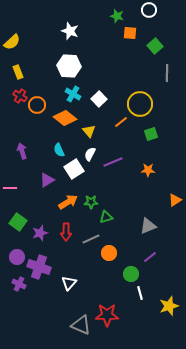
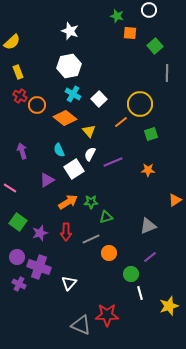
white hexagon at (69, 66): rotated 15 degrees counterclockwise
pink line at (10, 188): rotated 32 degrees clockwise
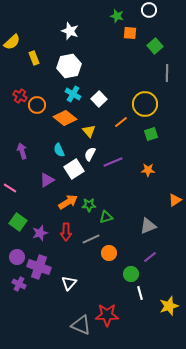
yellow rectangle at (18, 72): moved 16 px right, 14 px up
yellow circle at (140, 104): moved 5 px right
green star at (91, 202): moved 2 px left, 3 px down
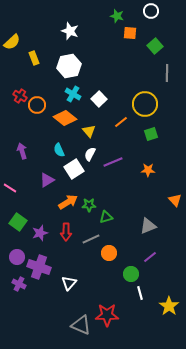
white circle at (149, 10): moved 2 px right, 1 px down
orange triangle at (175, 200): rotated 40 degrees counterclockwise
yellow star at (169, 306): rotated 18 degrees counterclockwise
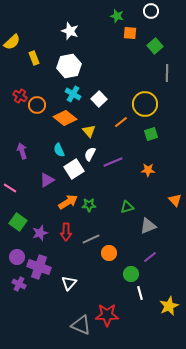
green triangle at (106, 217): moved 21 px right, 10 px up
yellow star at (169, 306): rotated 12 degrees clockwise
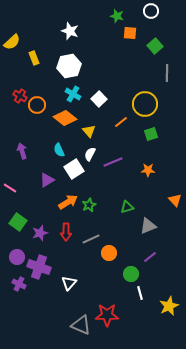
green star at (89, 205): rotated 24 degrees counterclockwise
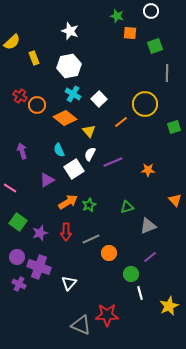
green square at (155, 46): rotated 21 degrees clockwise
green square at (151, 134): moved 23 px right, 7 px up
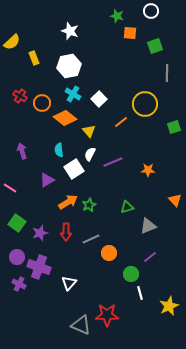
orange circle at (37, 105): moved 5 px right, 2 px up
cyan semicircle at (59, 150): rotated 16 degrees clockwise
green square at (18, 222): moved 1 px left, 1 px down
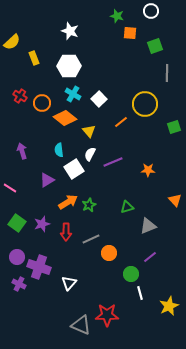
white hexagon at (69, 66): rotated 10 degrees clockwise
purple star at (40, 233): moved 2 px right, 9 px up
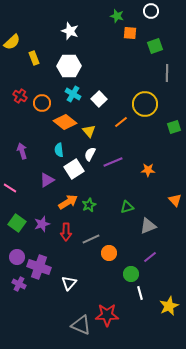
orange diamond at (65, 118): moved 4 px down
